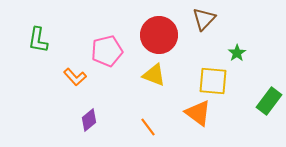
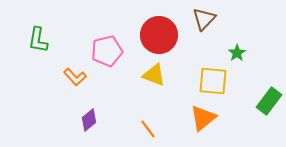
orange triangle: moved 5 px right, 5 px down; rotated 44 degrees clockwise
orange line: moved 2 px down
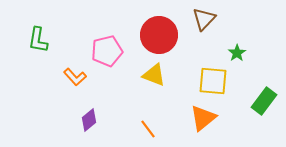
green rectangle: moved 5 px left
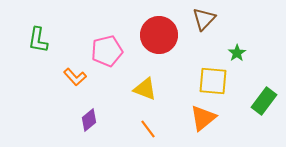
yellow triangle: moved 9 px left, 14 px down
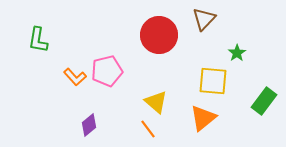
pink pentagon: moved 20 px down
yellow triangle: moved 11 px right, 13 px down; rotated 20 degrees clockwise
purple diamond: moved 5 px down
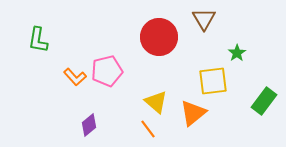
brown triangle: rotated 15 degrees counterclockwise
red circle: moved 2 px down
yellow square: rotated 12 degrees counterclockwise
orange triangle: moved 10 px left, 5 px up
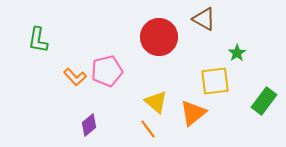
brown triangle: rotated 30 degrees counterclockwise
yellow square: moved 2 px right
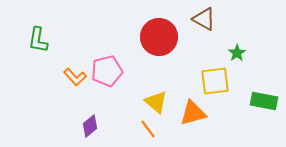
green rectangle: rotated 64 degrees clockwise
orange triangle: rotated 24 degrees clockwise
purple diamond: moved 1 px right, 1 px down
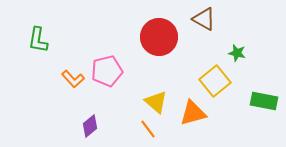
green star: rotated 24 degrees counterclockwise
orange L-shape: moved 2 px left, 2 px down
yellow square: rotated 32 degrees counterclockwise
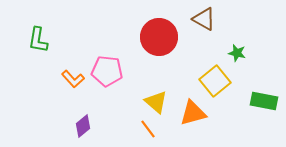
pink pentagon: rotated 20 degrees clockwise
purple diamond: moved 7 px left
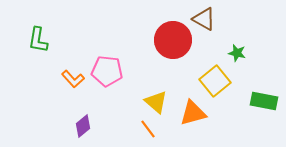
red circle: moved 14 px right, 3 px down
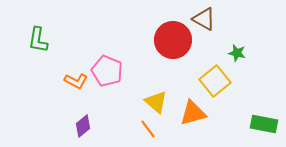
pink pentagon: rotated 16 degrees clockwise
orange L-shape: moved 3 px right, 2 px down; rotated 20 degrees counterclockwise
green rectangle: moved 23 px down
